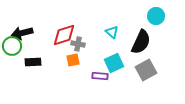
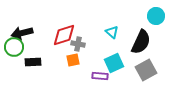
green circle: moved 2 px right, 1 px down
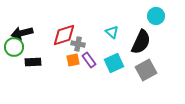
purple rectangle: moved 11 px left, 16 px up; rotated 49 degrees clockwise
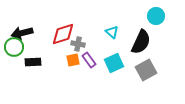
red diamond: moved 1 px left, 1 px up
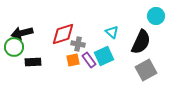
cyan square: moved 10 px left, 7 px up
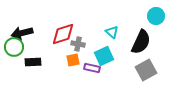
purple rectangle: moved 3 px right, 8 px down; rotated 42 degrees counterclockwise
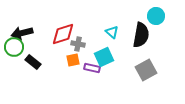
black semicircle: moved 7 px up; rotated 15 degrees counterclockwise
cyan square: moved 1 px down
black rectangle: rotated 42 degrees clockwise
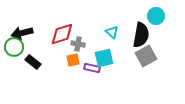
red diamond: moved 1 px left
cyan square: moved 1 px down; rotated 12 degrees clockwise
gray square: moved 14 px up
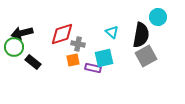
cyan circle: moved 2 px right, 1 px down
purple rectangle: moved 1 px right
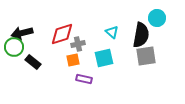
cyan circle: moved 1 px left, 1 px down
gray cross: rotated 24 degrees counterclockwise
gray square: rotated 20 degrees clockwise
purple rectangle: moved 9 px left, 11 px down
